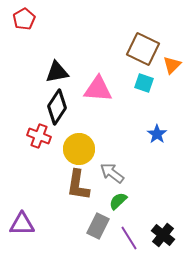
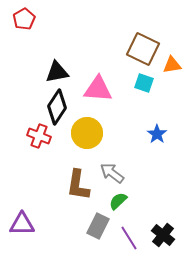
orange triangle: rotated 36 degrees clockwise
yellow circle: moved 8 px right, 16 px up
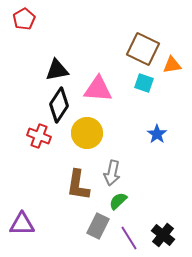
black triangle: moved 2 px up
black diamond: moved 2 px right, 2 px up
gray arrow: rotated 115 degrees counterclockwise
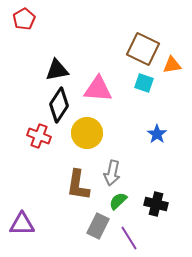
black cross: moved 7 px left, 31 px up; rotated 25 degrees counterclockwise
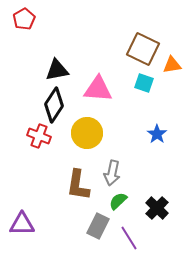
black diamond: moved 5 px left
black cross: moved 1 px right, 4 px down; rotated 30 degrees clockwise
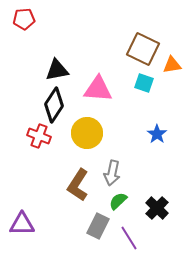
red pentagon: rotated 25 degrees clockwise
brown L-shape: rotated 24 degrees clockwise
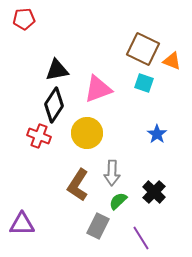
orange triangle: moved 4 px up; rotated 30 degrees clockwise
pink triangle: rotated 24 degrees counterclockwise
gray arrow: rotated 10 degrees counterclockwise
black cross: moved 3 px left, 16 px up
purple line: moved 12 px right
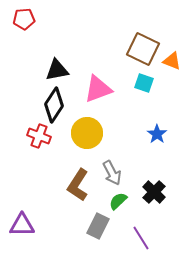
gray arrow: rotated 30 degrees counterclockwise
purple triangle: moved 1 px down
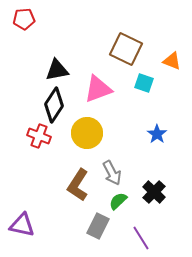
brown square: moved 17 px left
purple triangle: rotated 12 degrees clockwise
